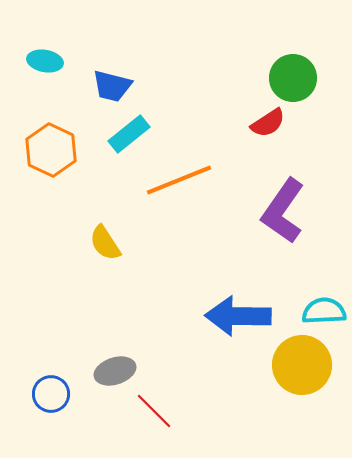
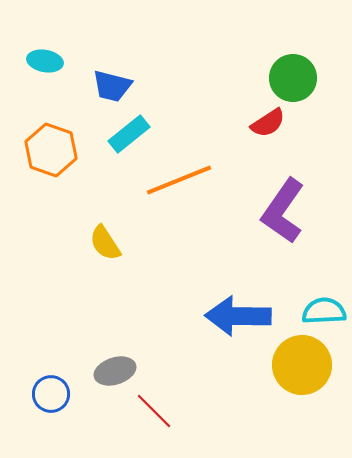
orange hexagon: rotated 6 degrees counterclockwise
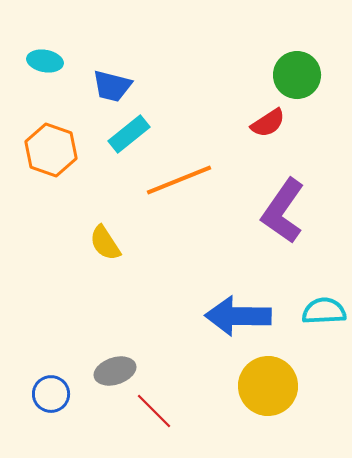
green circle: moved 4 px right, 3 px up
yellow circle: moved 34 px left, 21 px down
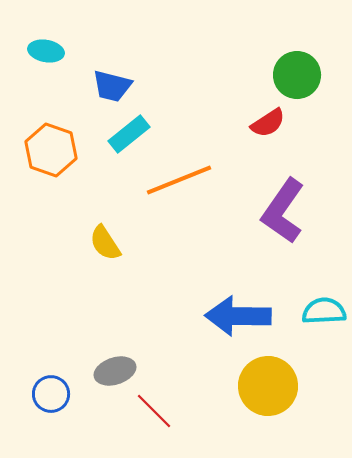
cyan ellipse: moved 1 px right, 10 px up
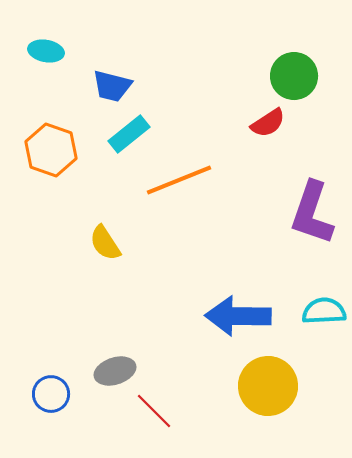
green circle: moved 3 px left, 1 px down
purple L-shape: moved 29 px right, 2 px down; rotated 16 degrees counterclockwise
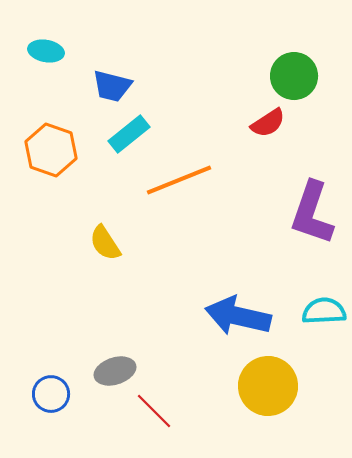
blue arrow: rotated 12 degrees clockwise
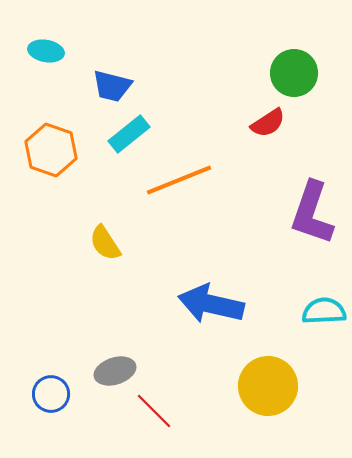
green circle: moved 3 px up
blue arrow: moved 27 px left, 12 px up
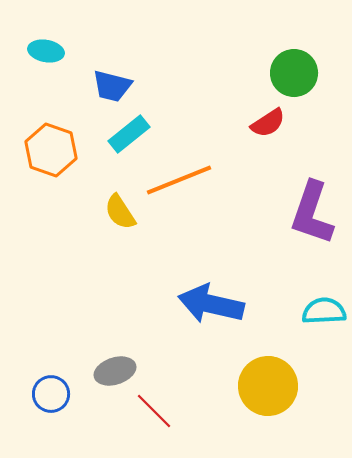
yellow semicircle: moved 15 px right, 31 px up
